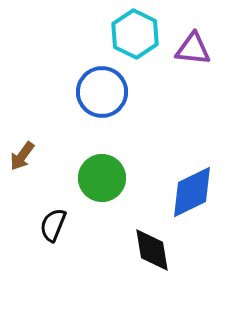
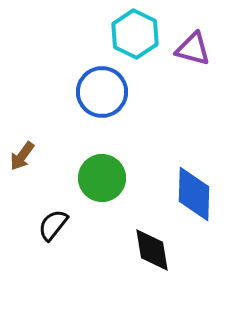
purple triangle: rotated 9 degrees clockwise
blue diamond: moved 2 px right, 2 px down; rotated 62 degrees counterclockwise
black semicircle: rotated 16 degrees clockwise
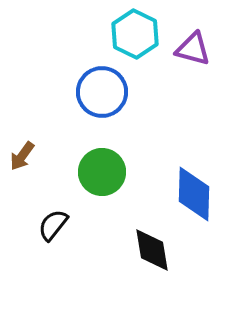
green circle: moved 6 px up
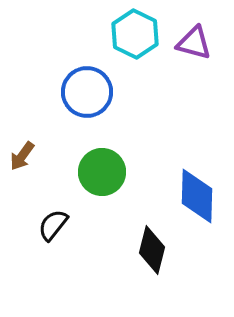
purple triangle: moved 1 px right, 6 px up
blue circle: moved 15 px left
blue diamond: moved 3 px right, 2 px down
black diamond: rotated 24 degrees clockwise
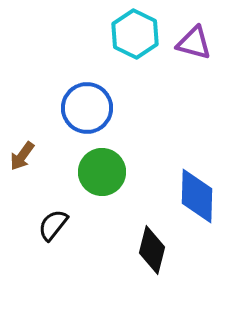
blue circle: moved 16 px down
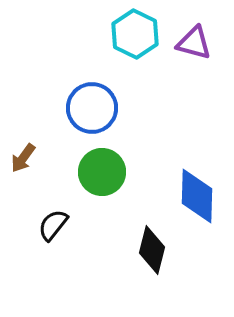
blue circle: moved 5 px right
brown arrow: moved 1 px right, 2 px down
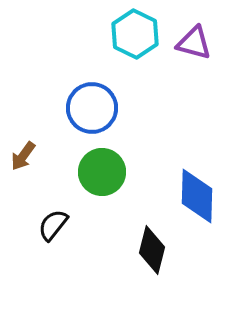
brown arrow: moved 2 px up
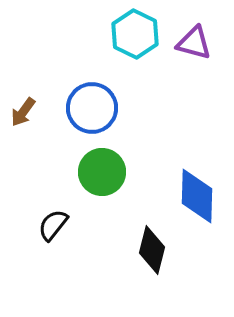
brown arrow: moved 44 px up
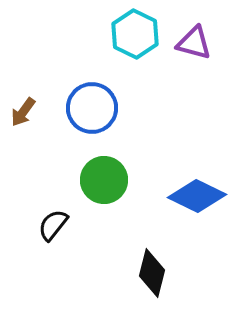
green circle: moved 2 px right, 8 px down
blue diamond: rotated 66 degrees counterclockwise
black diamond: moved 23 px down
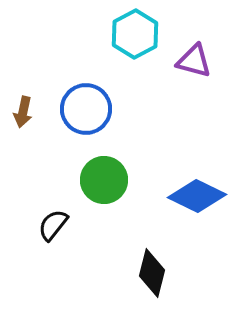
cyan hexagon: rotated 6 degrees clockwise
purple triangle: moved 18 px down
blue circle: moved 6 px left, 1 px down
brown arrow: rotated 24 degrees counterclockwise
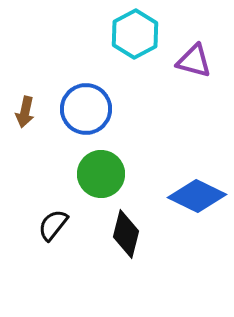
brown arrow: moved 2 px right
green circle: moved 3 px left, 6 px up
black diamond: moved 26 px left, 39 px up
